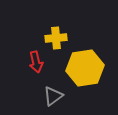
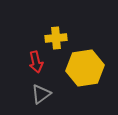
gray triangle: moved 12 px left, 2 px up
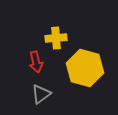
yellow hexagon: rotated 24 degrees clockwise
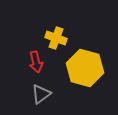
yellow cross: rotated 25 degrees clockwise
